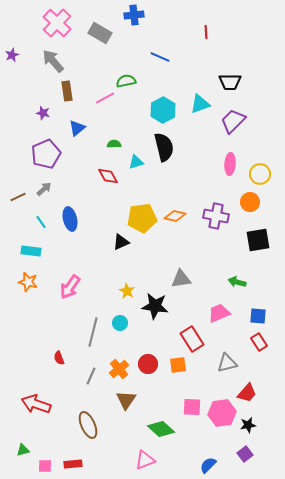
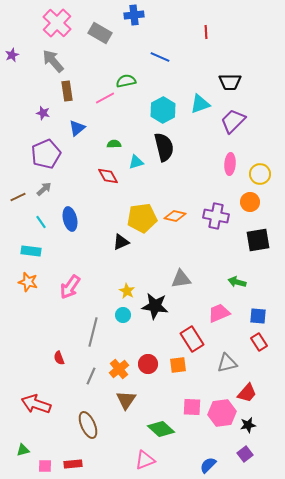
cyan circle at (120, 323): moved 3 px right, 8 px up
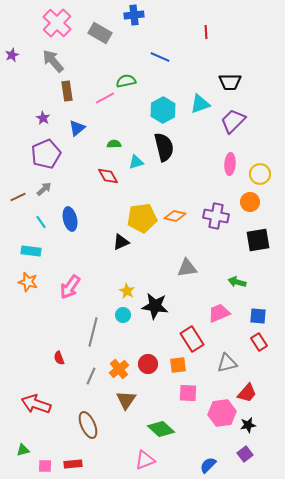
purple star at (43, 113): moved 5 px down; rotated 16 degrees clockwise
gray triangle at (181, 279): moved 6 px right, 11 px up
pink square at (192, 407): moved 4 px left, 14 px up
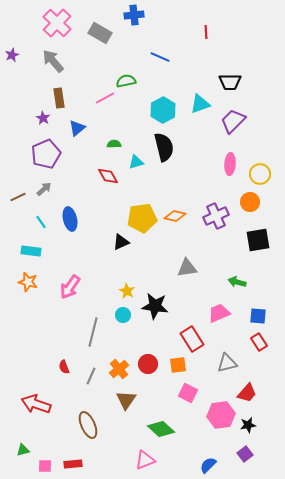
brown rectangle at (67, 91): moved 8 px left, 7 px down
purple cross at (216, 216): rotated 35 degrees counterclockwise
red semicircle at (59, 358): moved 5 px right, 9 px down
pink square at (188, 393): rotated 24 degrees clockwise
pink hexagon at (222, 413): moved 1 px left, 2 px down
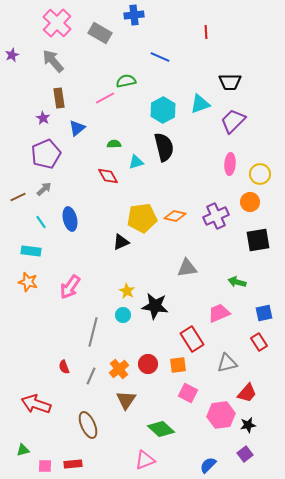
blue square at (258, 316): moved 6 px right, 3 px up; rotated 18 degrees counterclockwise
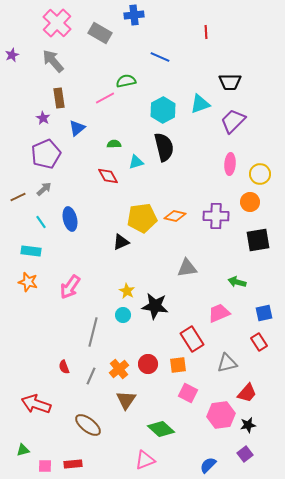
purple cross at (216, 216): rotated 25 degrees clockwise
brown ellipse at (88, 425): rotated 28 degrees counterclockwise
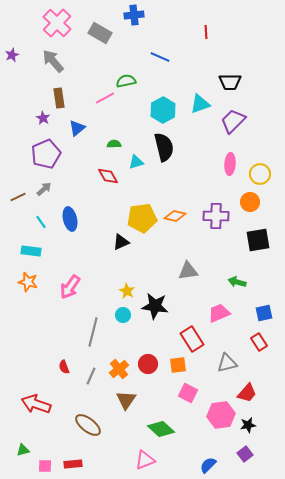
gray triangle at (187, 268): moved 1 px right, 3 px down
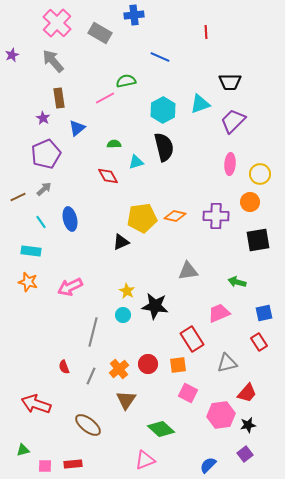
pink arrow at (70, 287): rotated 30 degrees clockwise
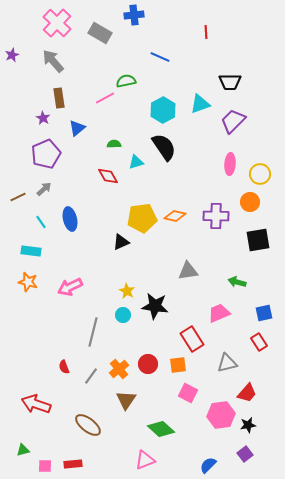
black semicircle at (164, 147): rotated 20 degrees counterclockwise
gray line at (91, 376): rotated 12 degrees clockwise
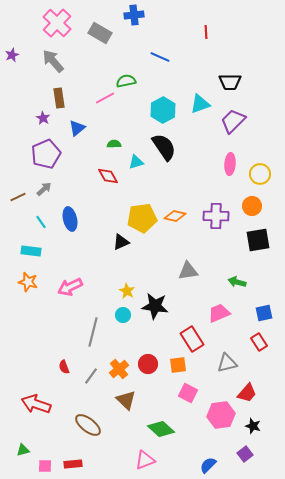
orange circle at (250, 202): moved 2 px right, 4 px down
brown triangle at (126, 400): rotated 20 degrees counterclockwise
black star at (248, 425): moved 5 px right, 1 px down; rotated 28 degrees clockwise
